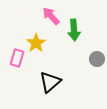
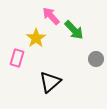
green arrow: rotated 40 degrees counterclockwise
yellow star: moved 5 px up
gray circle: moved 1 px left
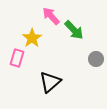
yellow star: moved 4 px left
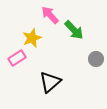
pink arrow: moved 1 px left, 1 px up
yellow star: rotated 12 degrees clockwise
pink rectangle: rotated 42 degrees clockwise
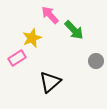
gray circle: moved 2 px down
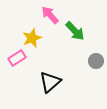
green arrow: moved 1 px right, 1 px down
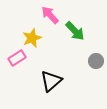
black triangle: moved 1 px right, 1 px up
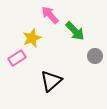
gray circle: moved 1 px left, 5 px up
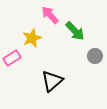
pink rectangle: moved 5 px left
black triangle: moved 1 px right
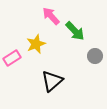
pink arrow: moved 1 px right, 1 px down
yellow star: moved 4 px right, 6 px down
